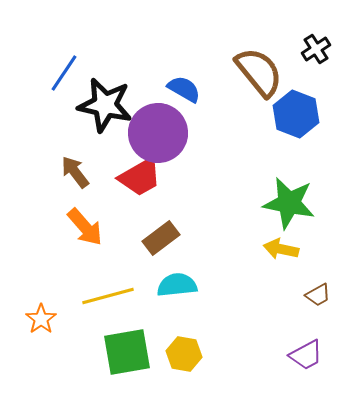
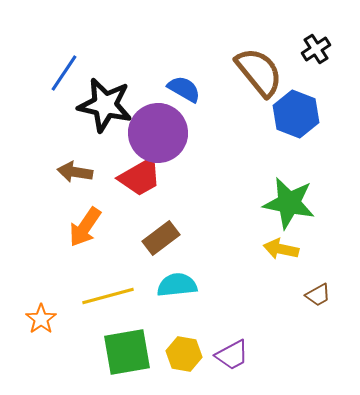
brown arrow: rotated 44 degrees counterclockwise
orange arrow: rotated 75 degrees clockwise
purple trapezoid: moved 74 px left
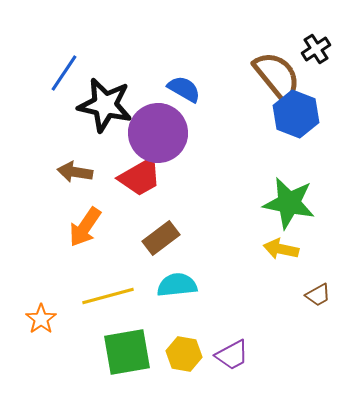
brown semicircle: moved 18 px right, 4 px down
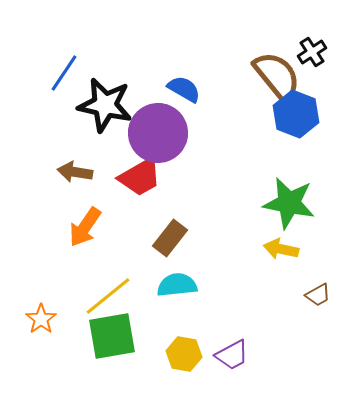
black cross: moved 4 px left, 3 px down
brown rectangle: moved 9 px right; rotated 15 degrees counterclockwise
yellow line: rotated 24 degrees counterclockwise
green square: moved 15 px left, 16 px up
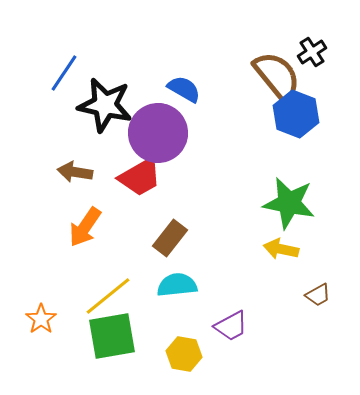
purple trapezoid: moved 1 px left, 29 px up
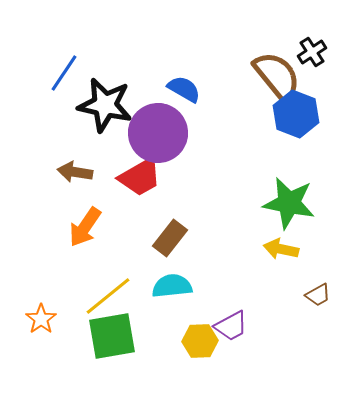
cyan semicircle: moved 5 px left, 1 px down
yellow hexagon: moved 16 px right, 13 px up; rotated 12 degrees counterclockwise
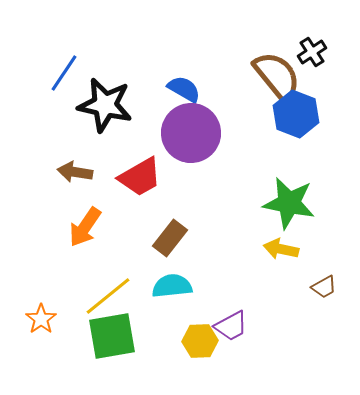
purple circle: moved 33 px right
brown trapezoid: moved 6 px right, 8 px up
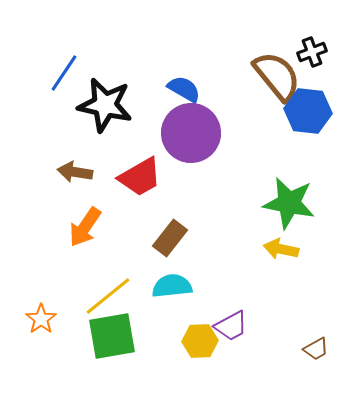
black cross: rotated 12 degrees clockwise
blue hexagon: moved 12 px right, 3 px up; rotated 15 degrees counterclockwise
brown trapezoid: moved 8 px left, 62 px down
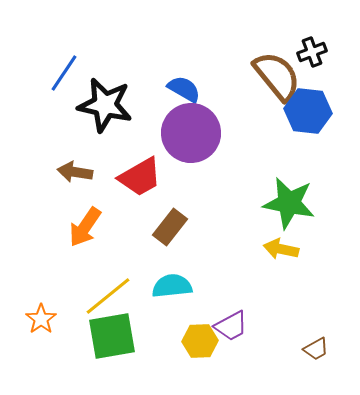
brown rectangle: moved 11 px up
